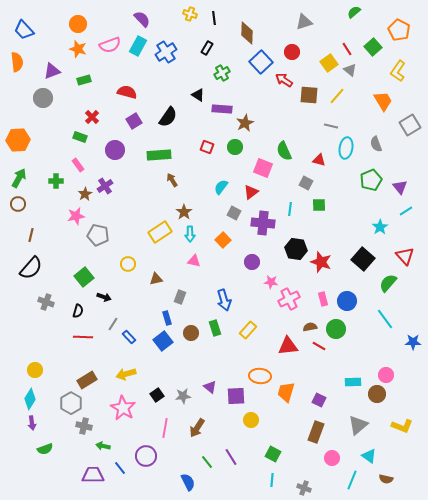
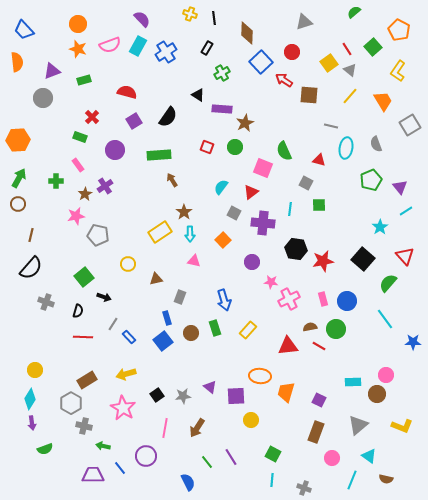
yellow line at (337, 96): moved 13 px right
red star at (321, 262): moved 2 px right, 1 px up; rotated 30 degrees counterclockwise
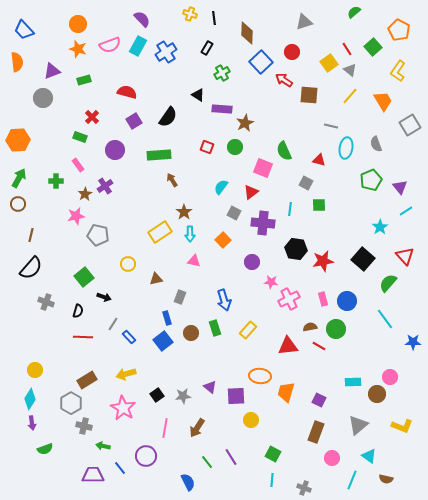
pink circle at (386, 375): moved 4 px right, 2 px down
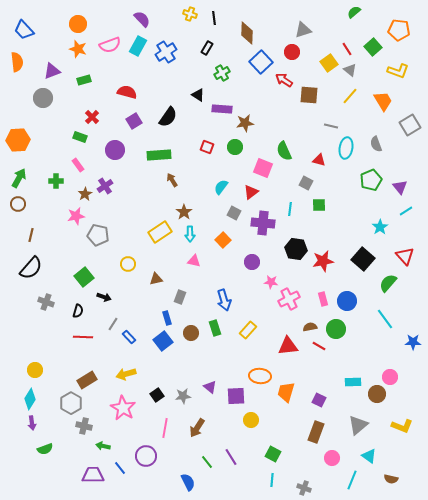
gray triangle at (304, 22): moved 1 px left, 8 px down
orange pentagon at (399, 30): rotated 20 degrees counterclockwise
yellow L-shape at (398, 71): rotated 105 degrees counterclockwise
brown star at (245, 123): rotated 18 degrees clockwise
brown semicircle at (386, 479): moved 5 px right
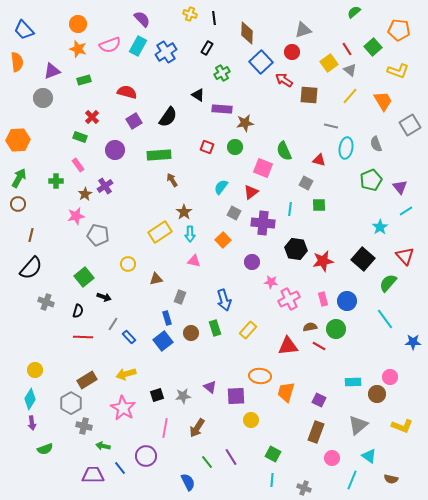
black square at (157, 395): rotated 16 degrees clockwise
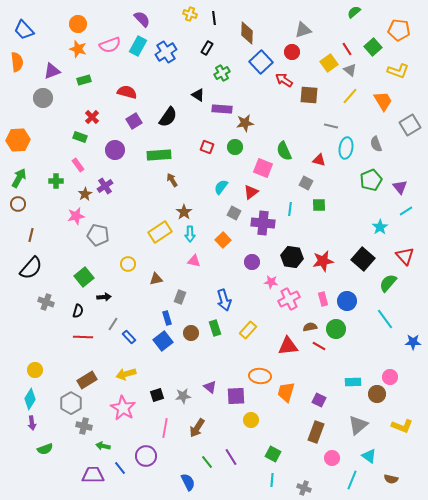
black hexagon at (296, 249): moved 4 px left, 8 px down
black arrow at (104, 297): rotated 24 degrees counterclockwise
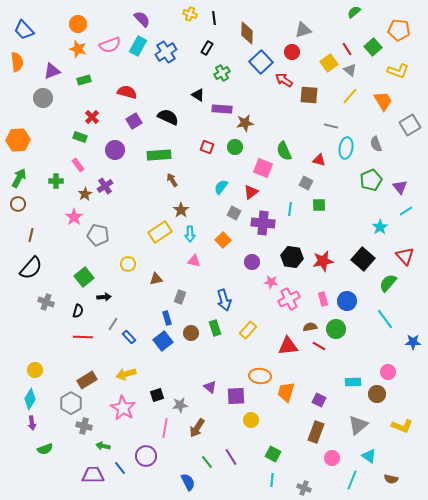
black semicircle at (168, 117): rotated 100 degrees counterclockwise
brown star at (184, 212): moved 3 px left, 2 px up
pink star at (76, 216): moved 2 px left, 1 px down; rotated 24 degrees counterclockwise
pink circle at (390, 377): moved 2 px left, 5 px up
gray star at (183, 396): moved 3 px left, 9 px down
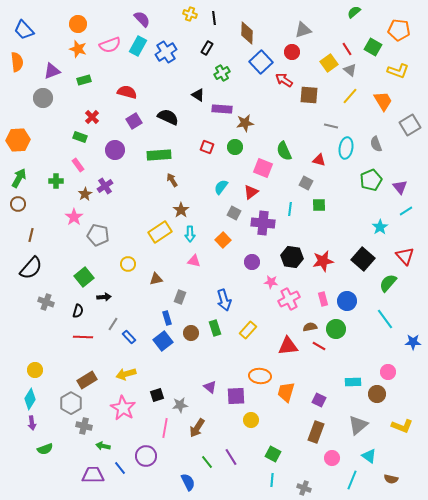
green square at (373, 47): rotated 18 degrees counterclockwise
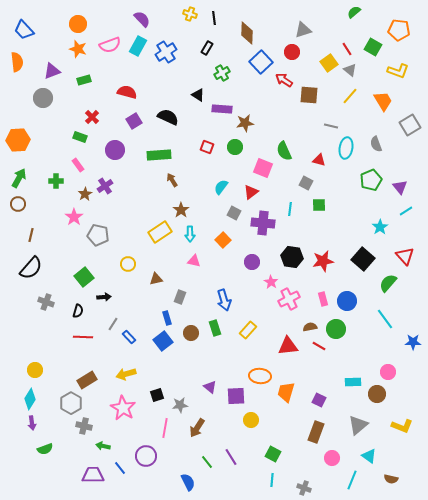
pink star at (271, 282): rotated 24 degrees clockwise
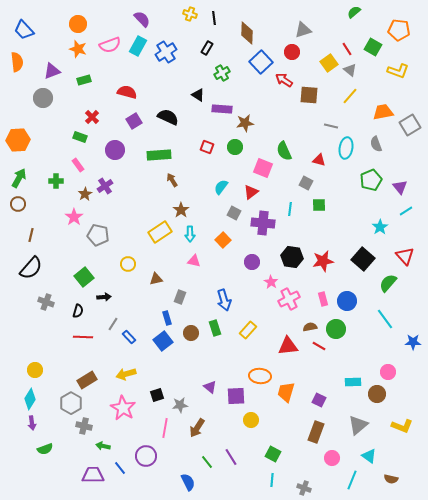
orange trapezoid at (383, 101): moved 11 px down; rotated 70 degrees counterclockwise
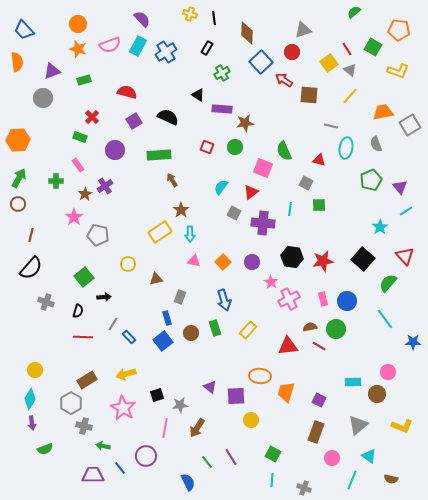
orange square at (223, 240): moved 22 px down
